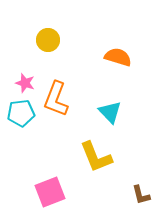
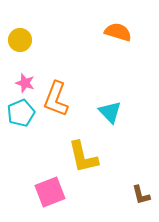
yellow circle: moved 28 px left
orange semicircle: moved 25 px up
cyan pentagon: rotated 16 degrees counterclockwise
yellow L-shape: moved 13 px left; rotated 9 degrees clockwise
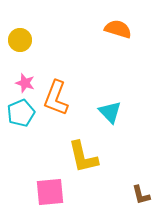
orange semicircle: moved 3 px up
orange L-shape: moved 1 px up
pink square: rotated 16 degrees clockwise
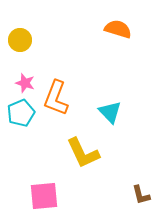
yellow L-shape: moved 4 px up; rotated 12 degrees counterclockwise
pink square: moved 6 px left, 4 px down
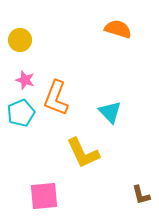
pink star: moved 3 px up
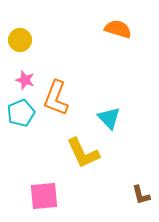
cyan triangle: moved 1 px left, 6 px down
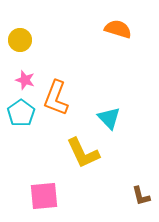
cyan pentagon: rotated 12 degrees counterclockwise
brown L-shape: moved 1 px down
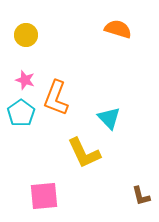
yellow circle: moved 6 px right, 5 px up
yellow L-shape: moved 1 px right
